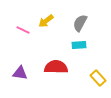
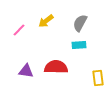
pink line: moved 4 px left; rotated 72 degrees counterclockwise
purple triangle: moved 6 px right, 2 px up
yellow rectangle: rotated 35 degrees clockwise
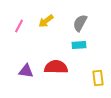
pink line: moved 4 px up; rotated 16 degrees counterclockwise
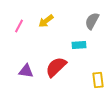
gray semicircle: moved 12 px right, 2 px up
red semicircle: rotated 45 degrees counterclockwise
yellow rectangle: moved 2 px down
